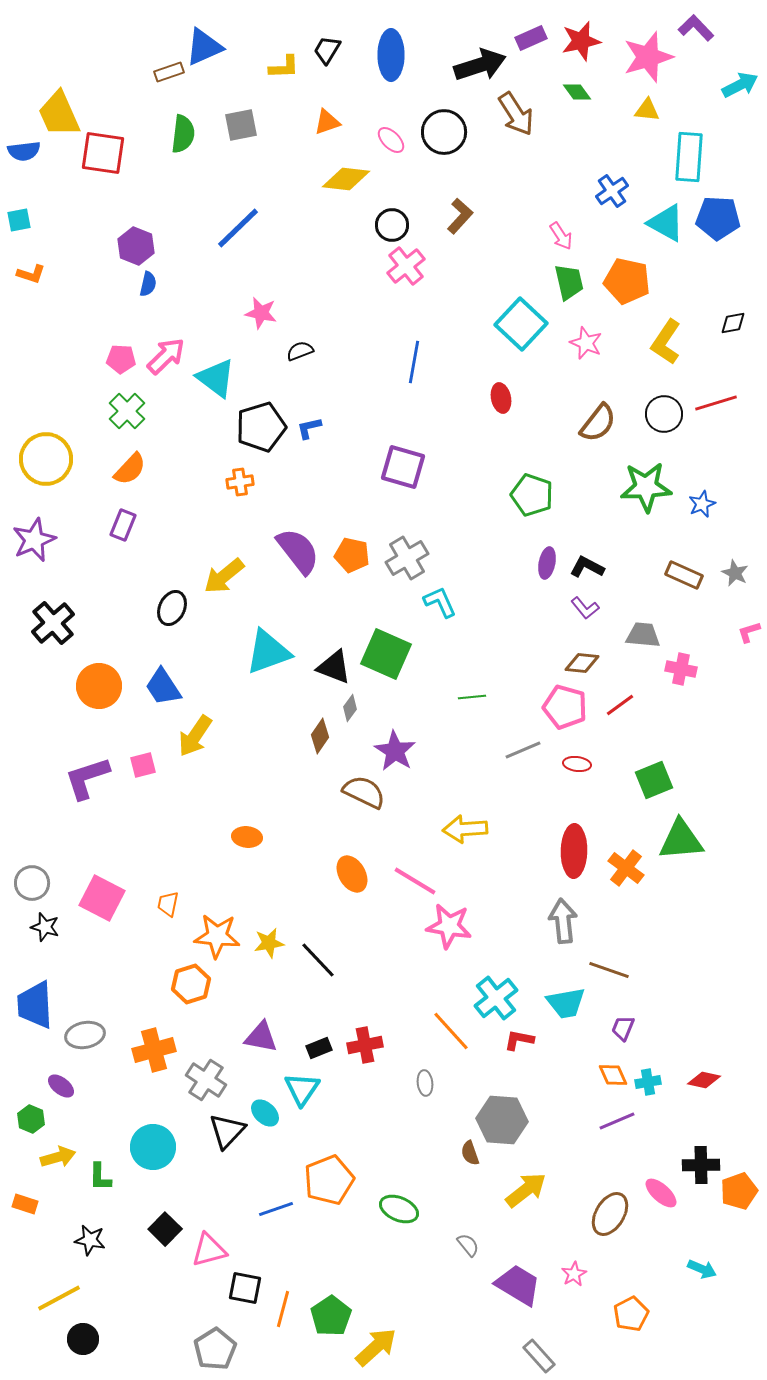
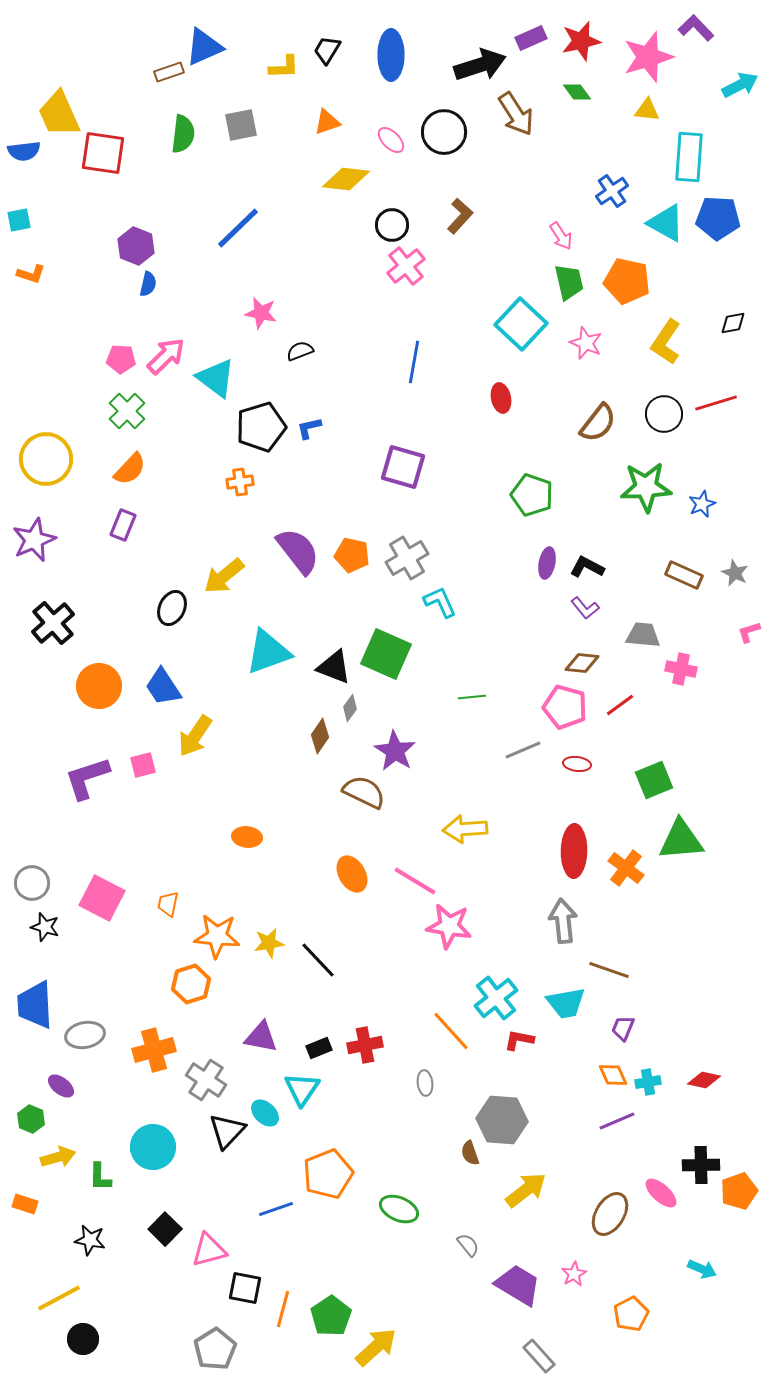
orange pentagon at (329, 1180): moved 1 px left, 6 px up
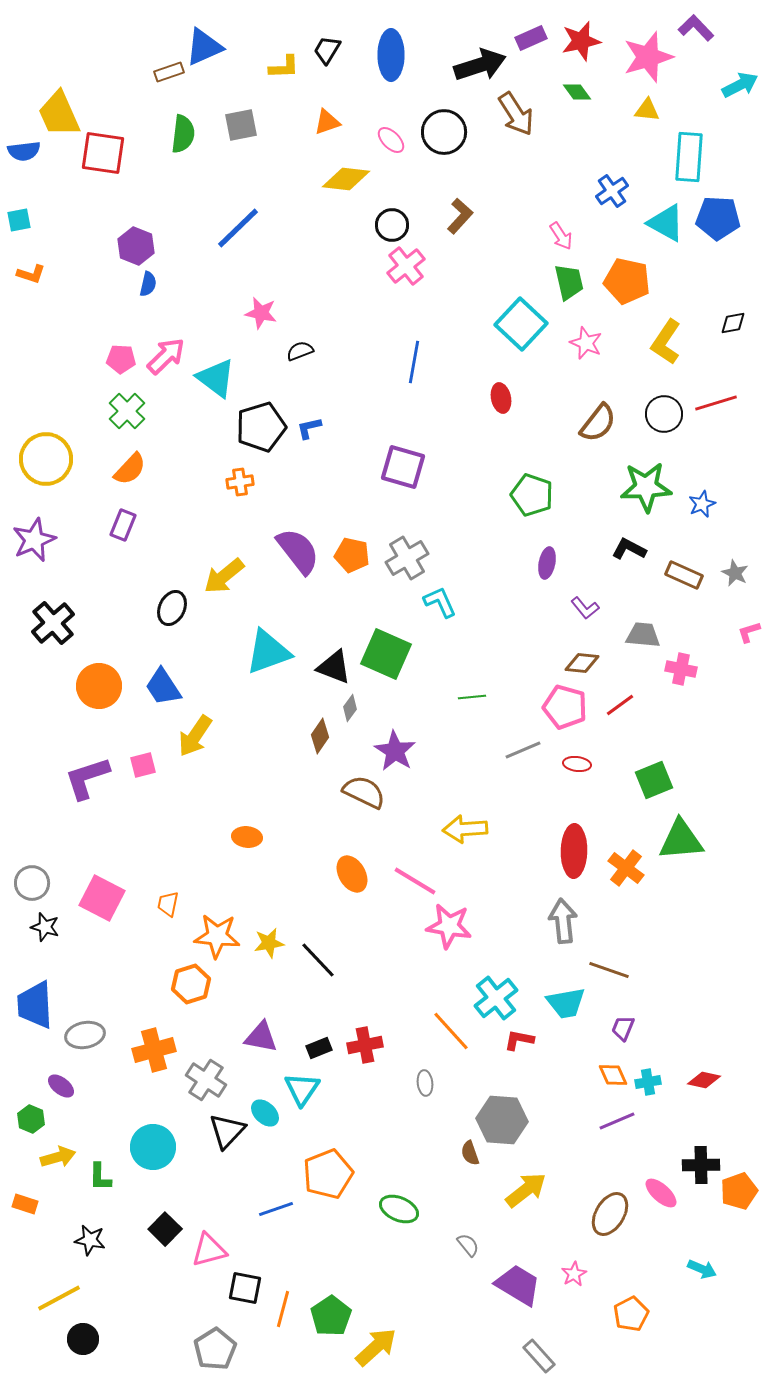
black L-shape at (587, 567): moved 42 px right, 18 px up
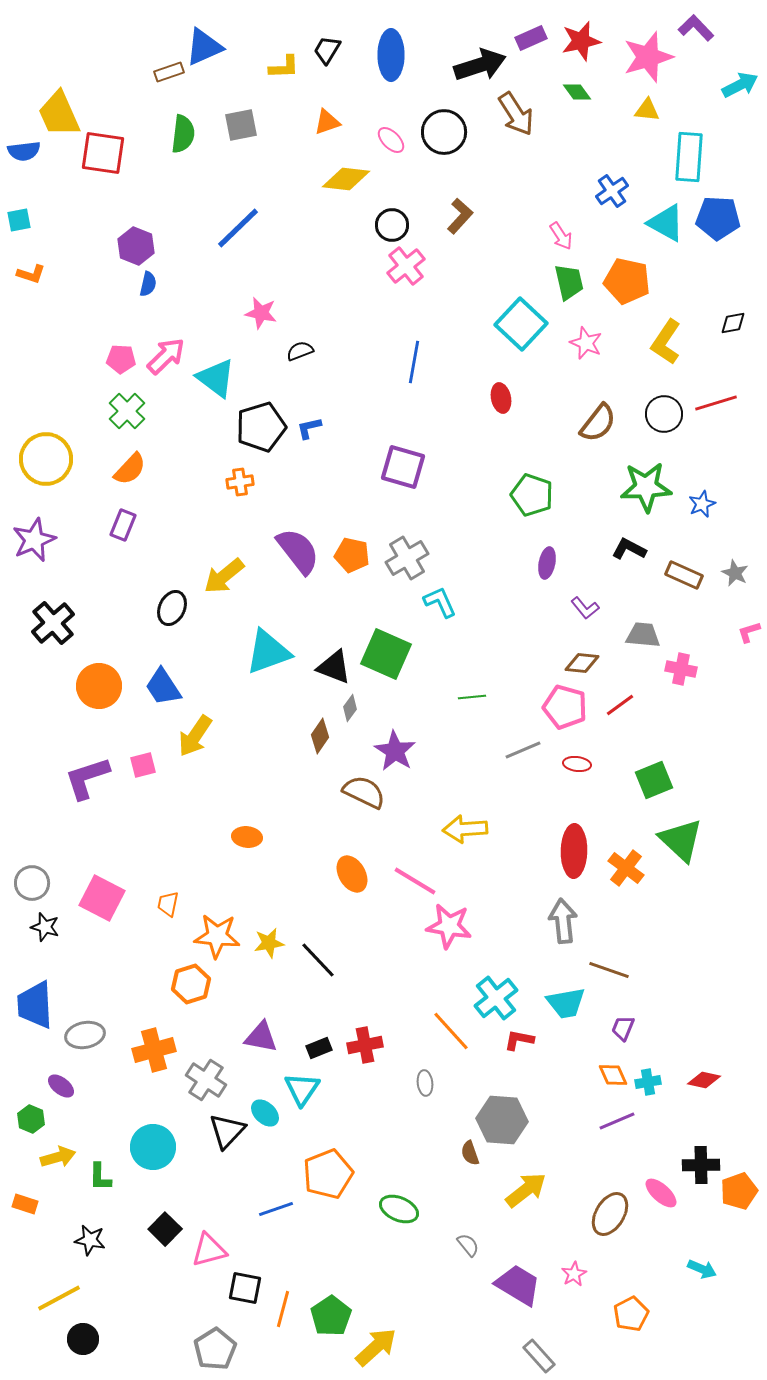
green triangle at (681, 840): rotated 48 degrees clockwise
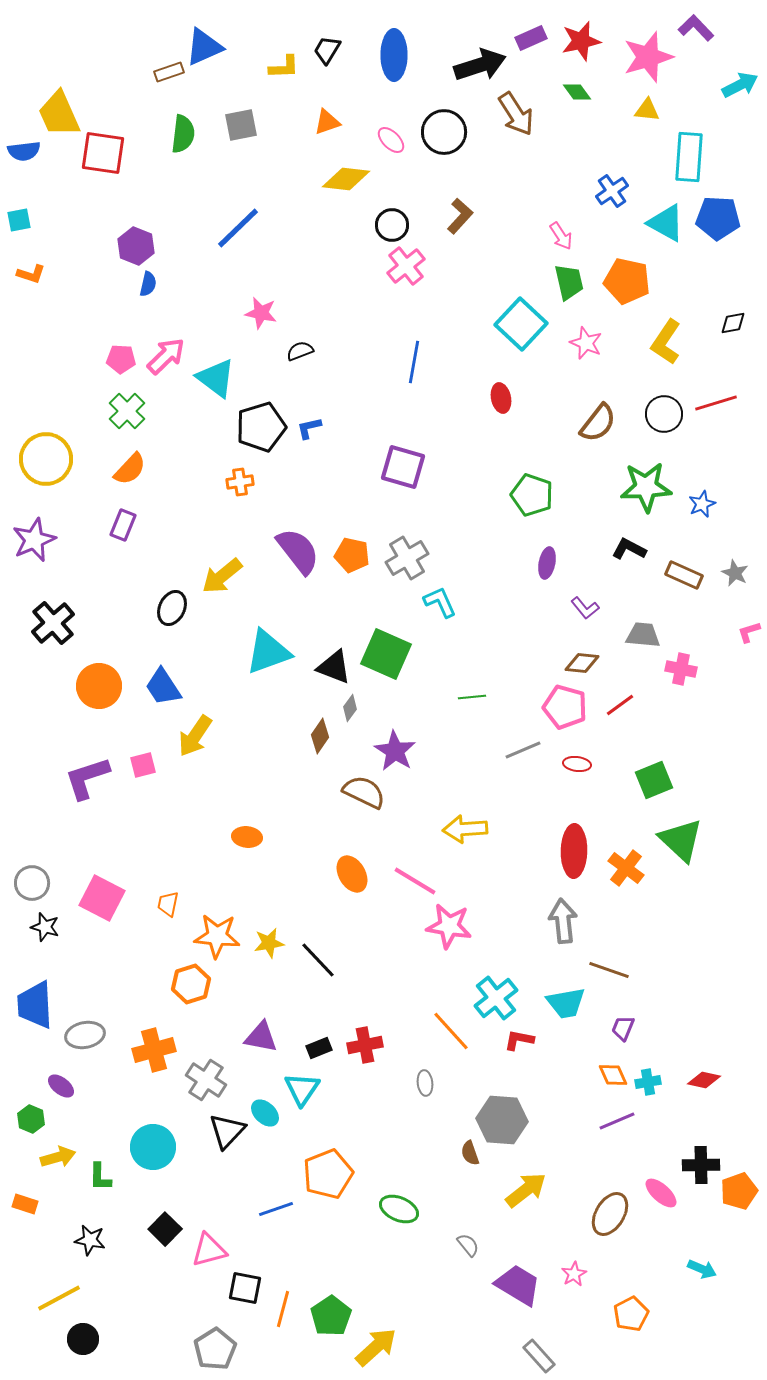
blue ellipse at (391, 55): moved 3 px right
yellow arrow at (224, 576): moved 2 px left
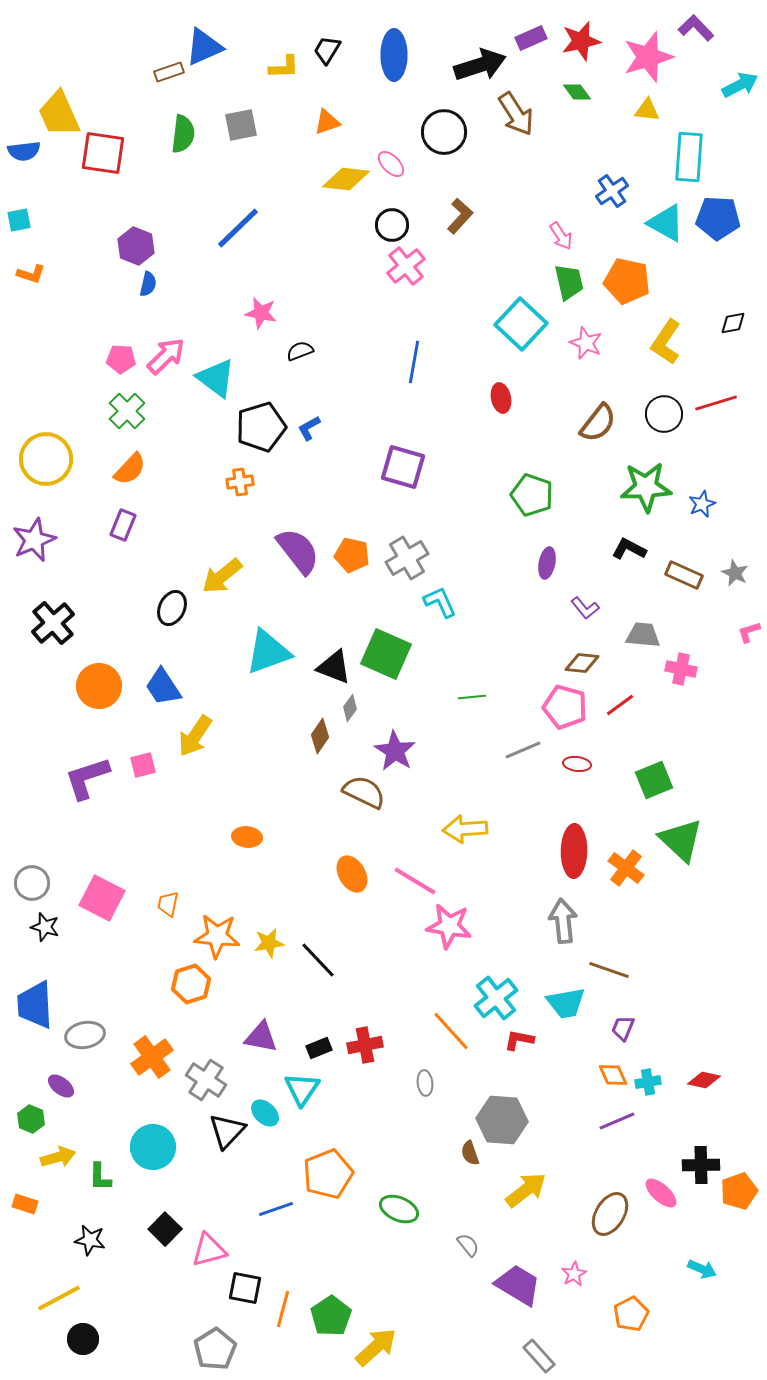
pink ellipse at (391, 140): moved 24 px down
blue L-shape at (309, 428): rotated 16 degrees counterclockwise
orange cross at (154, 1050): moved 2 px left, 7 px down; rotated 21 degrees counterclockwise
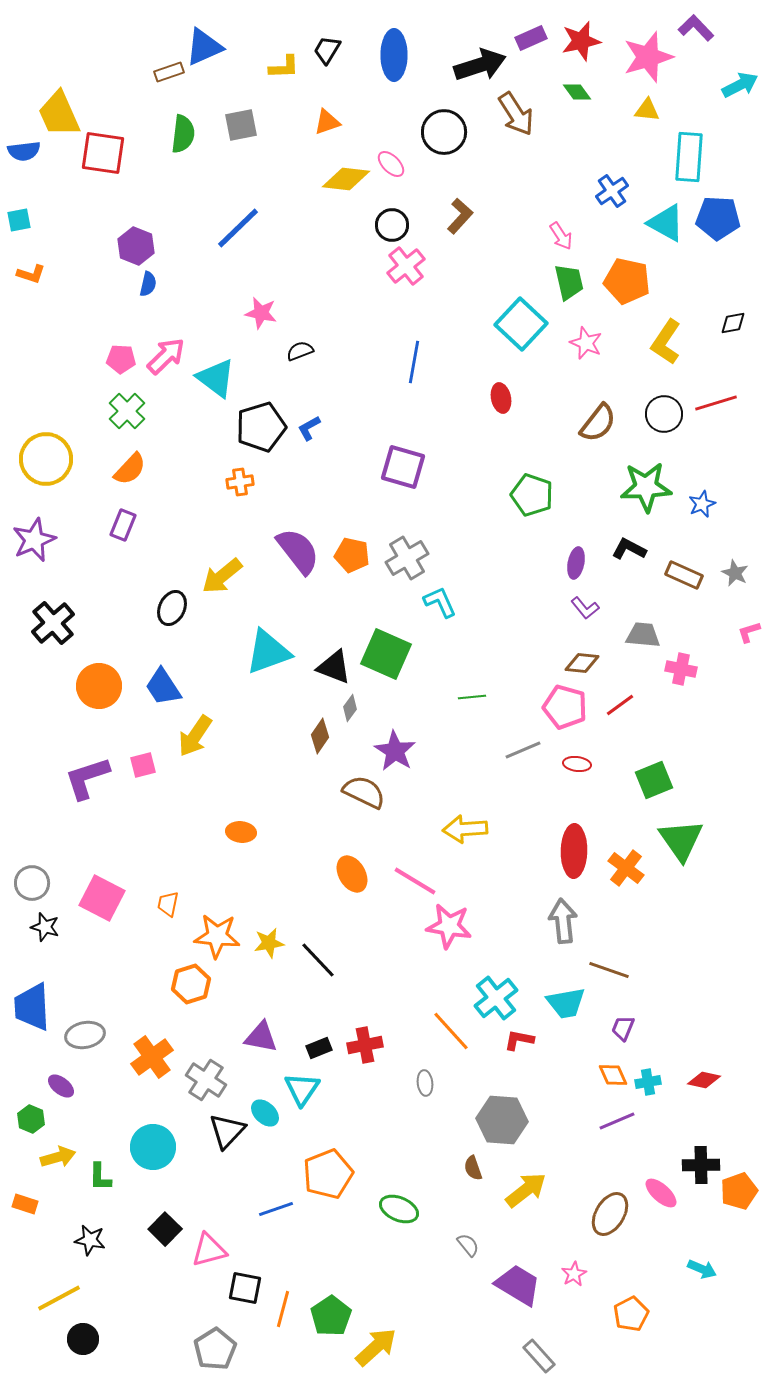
purple ellipse at (547, 563): moved 29 px right
orange ellipse at (247, 837): moved 6 px left, 5 px up
green triangle at (681, 840): rotated 12 degrees clockwise
blue trapezoid at (35, 1005): moved 3 px left, 2 px down
brown semicircle at (470, 1153): moved 3 px right, 15 px down
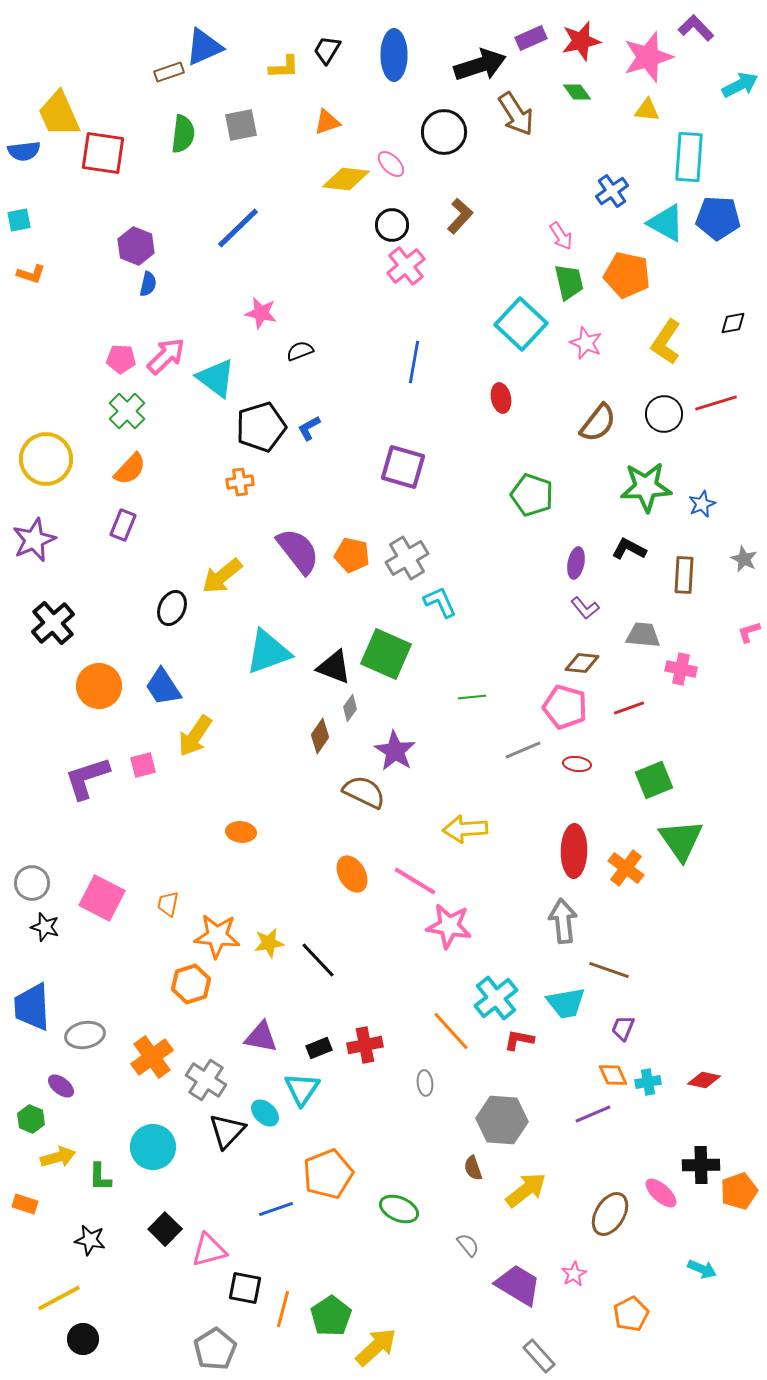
orange pentagon at (627, 281): moved 6 px up
gray star at (735, 573): moved 9 px right, 14 px up
brown rectangle at (684, 575): rotated 69 degrees clockwise
red line at (620, 705): moved 9 px right, 3 px down; rotated 16 degrees clockwise
purple line at (617, 1121): moved 24 px left, 7 px up
